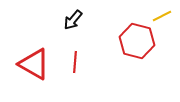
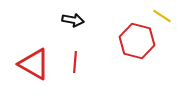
yellow line: rotated 60 degrees clockwise
black arrow: rotated 120 degrees counterclockwise
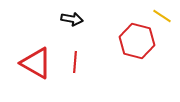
black arrow: moved 1 px left, 1 px up
red triangle: moved 2 px right, 1 px up
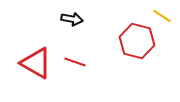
red line: rotated 75 degrees counterclockwise
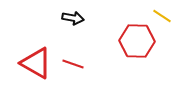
black arrow: moved 1 px right, 1 px up
red hexagon: rotated 12 degrees counterclockwise
red line: moved 2 px left, 2 px down
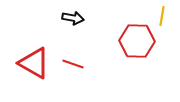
yellow line: rotated 66 degrees clockwise
red triangle: moved 2 px left
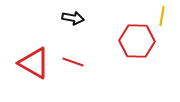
red line: moved 2 px up
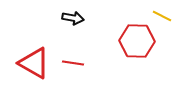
yellow line: rotated 72 degrees counterclockwise
red line: moved 1 px down; rotated 10 degrees counterclockwise
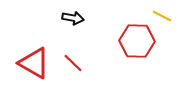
red line: rotated 35 degrees clockwise
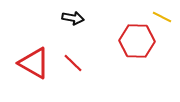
yellow line: moved 1 px down
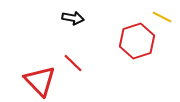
red hexagon: rotated 20 degrees counterclockwise
red triangle: moved 6 px right, 18 px down; rotated 16 degrees clockwise
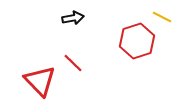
black arrow: rotated 20 degrees counterclockwise
